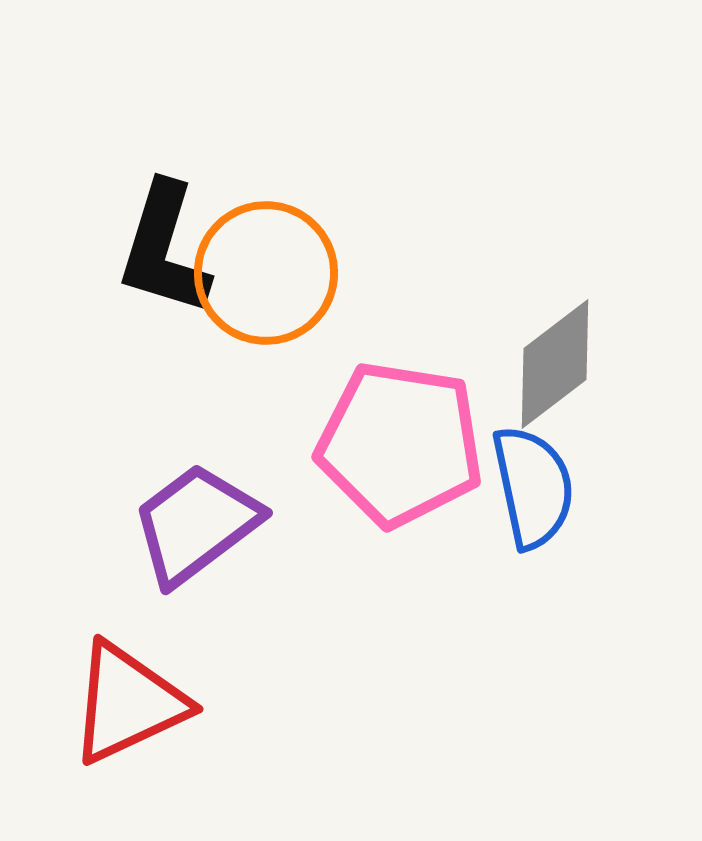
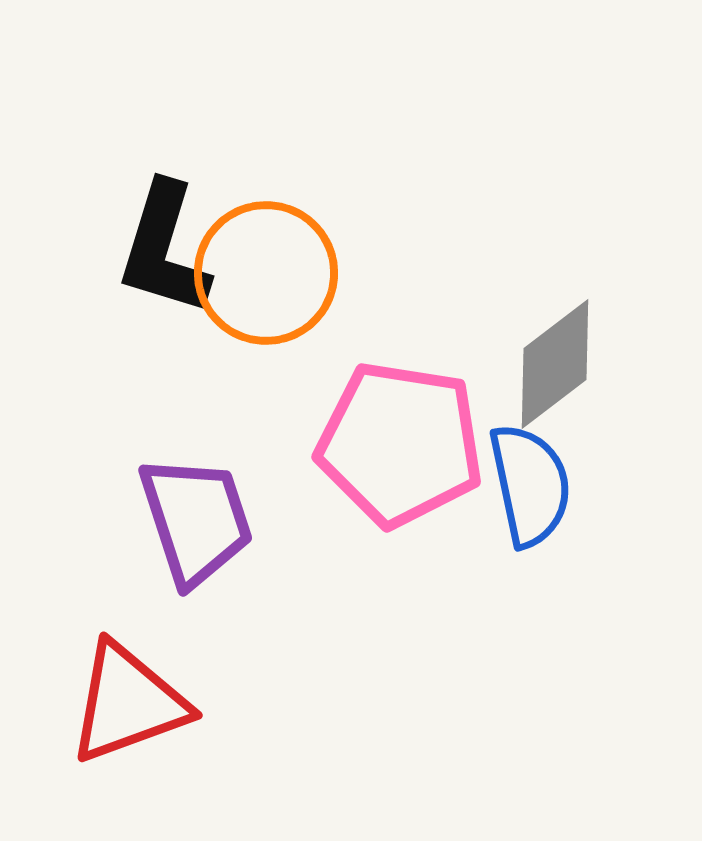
blue semicircle: moved 3 px left, 2 px up
purple trapezoid: moved 4 px up; rotated 109 degrees clockwise
red triangle: rotated 5 degrees clockwise
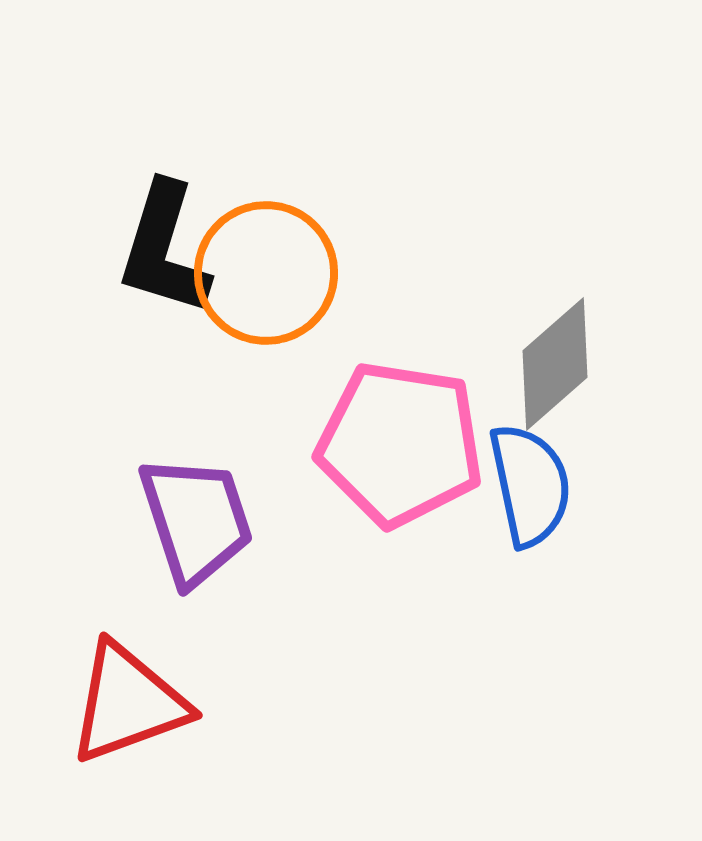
gray diamond: rotated 4 degrees counterclockwise
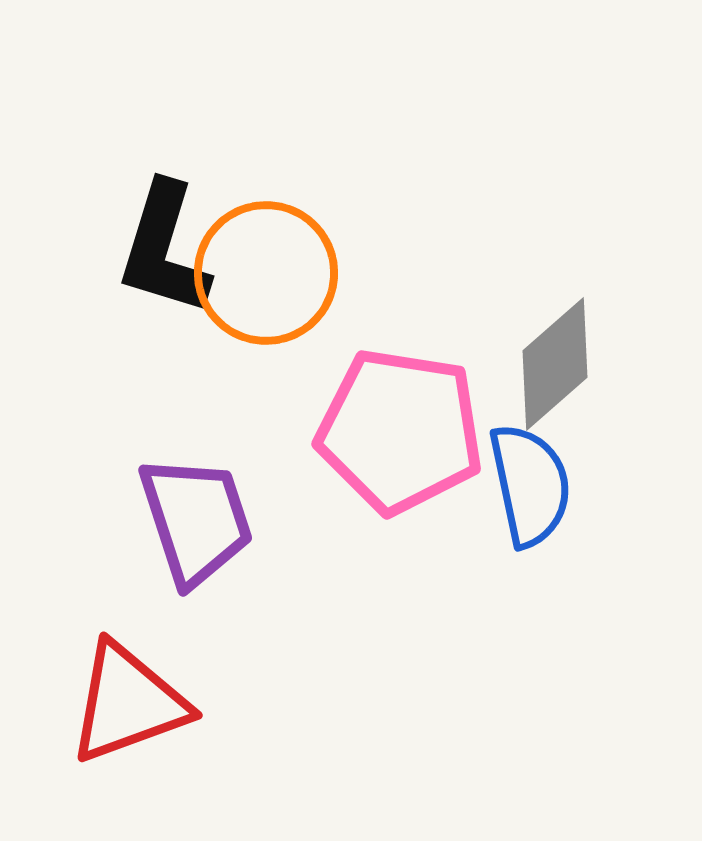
pink pentagon: moved 13 px up
